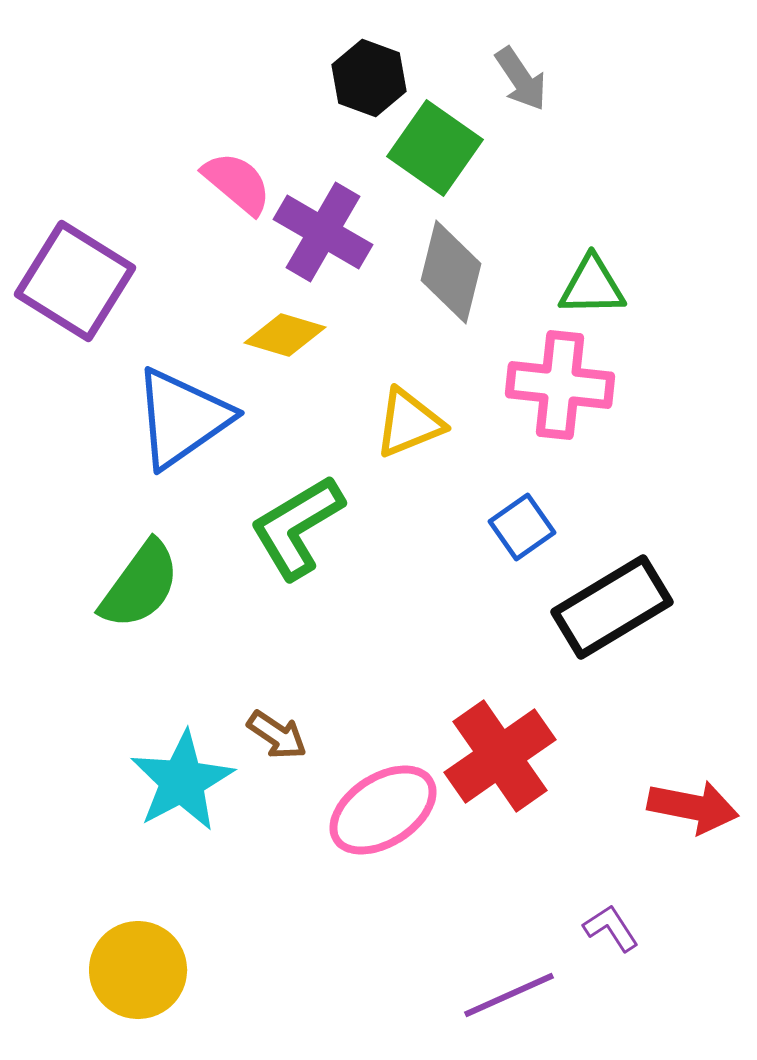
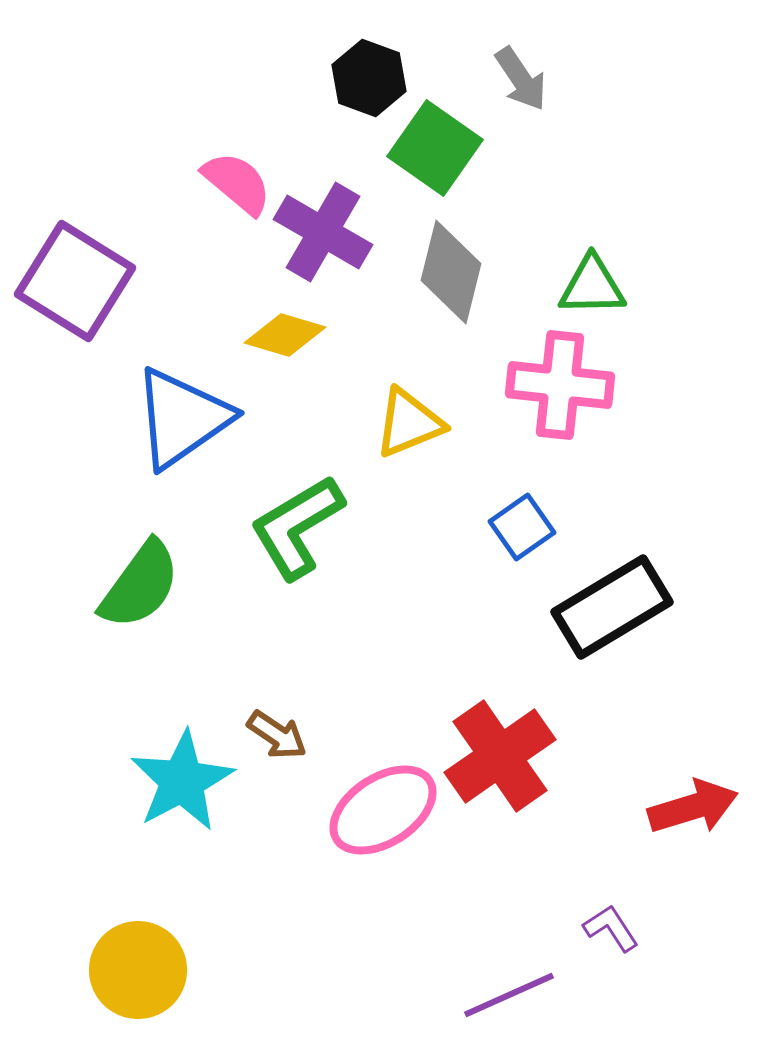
red arrow: rotated 28 degrees counterclockwise
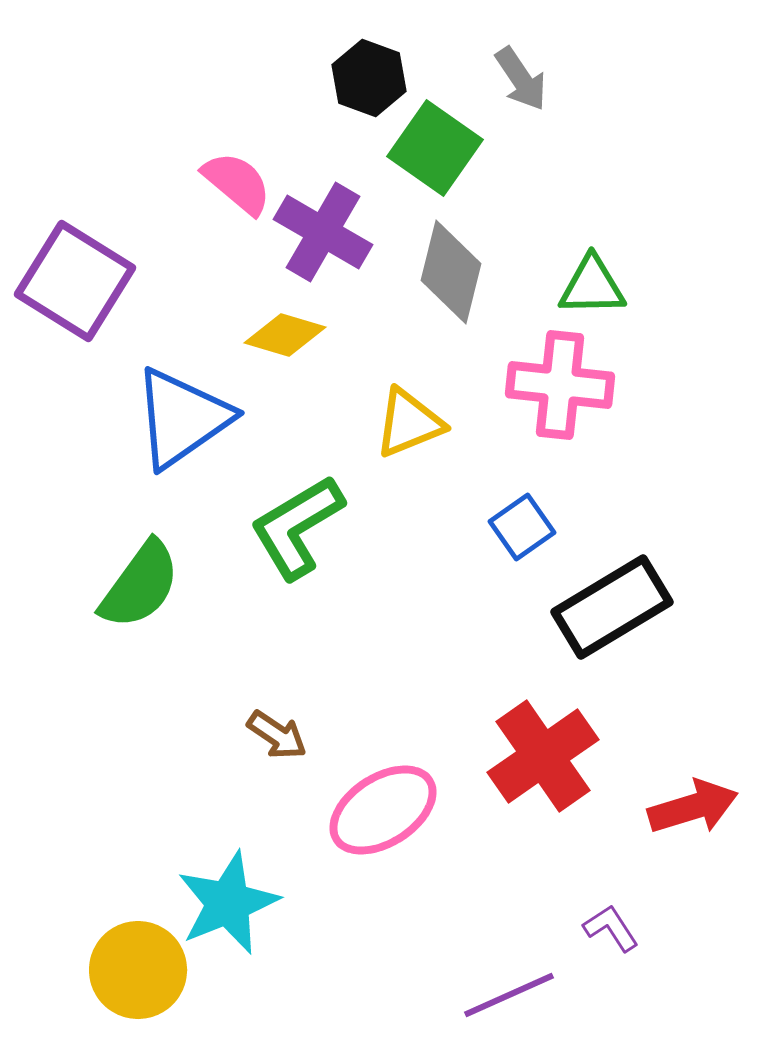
red cross: moved 43 px right
cyan star: moved 46 px right, 122 px down; rotated 6 degrees clockwise
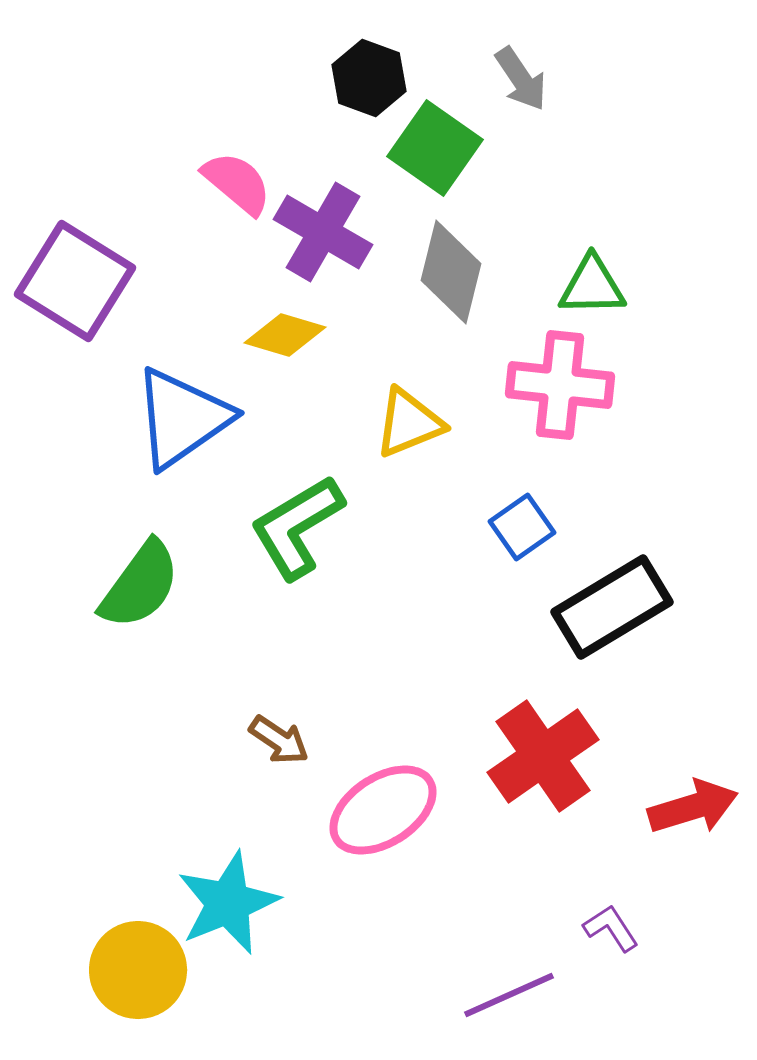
brown arrow: moved 2 px right, 5 px down
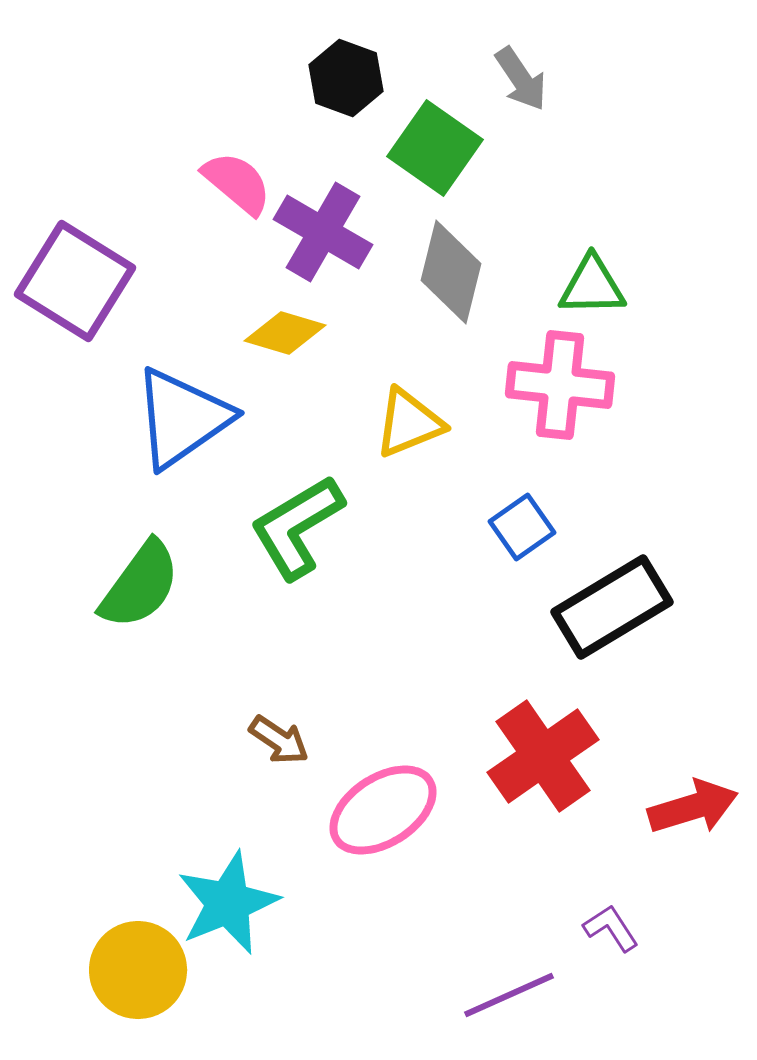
black hexagon: moved 23 px left
yellow diamond: moved 2 px up
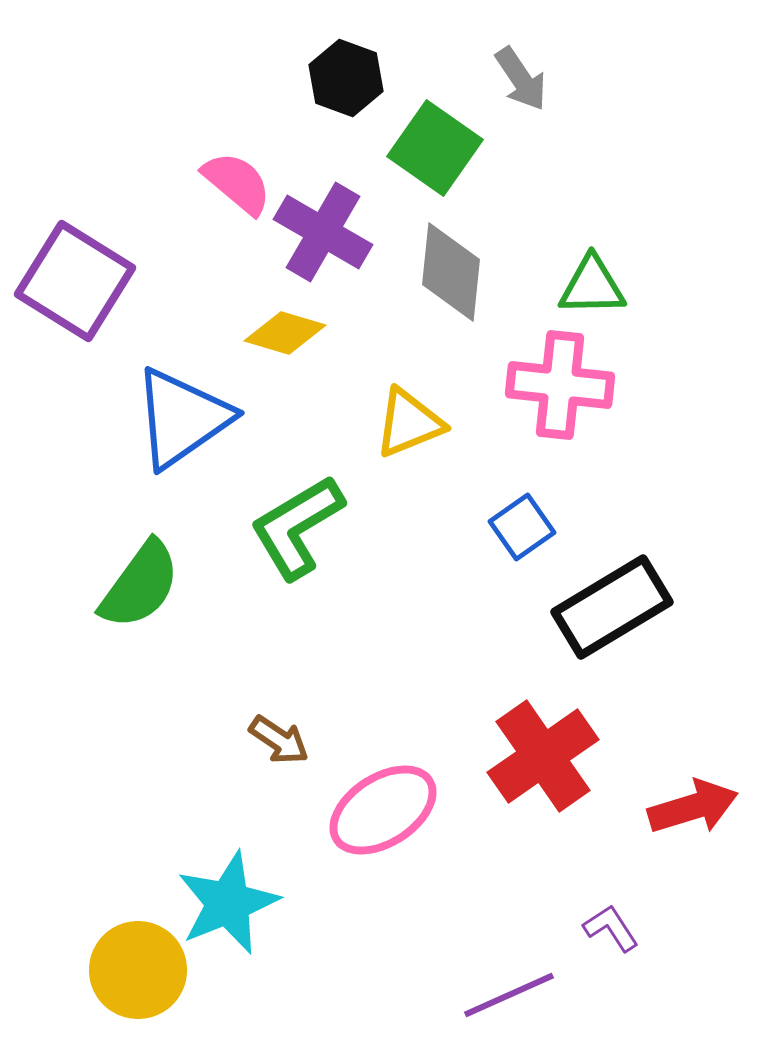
gray diamond: rotated 8 degrees counterclockwise
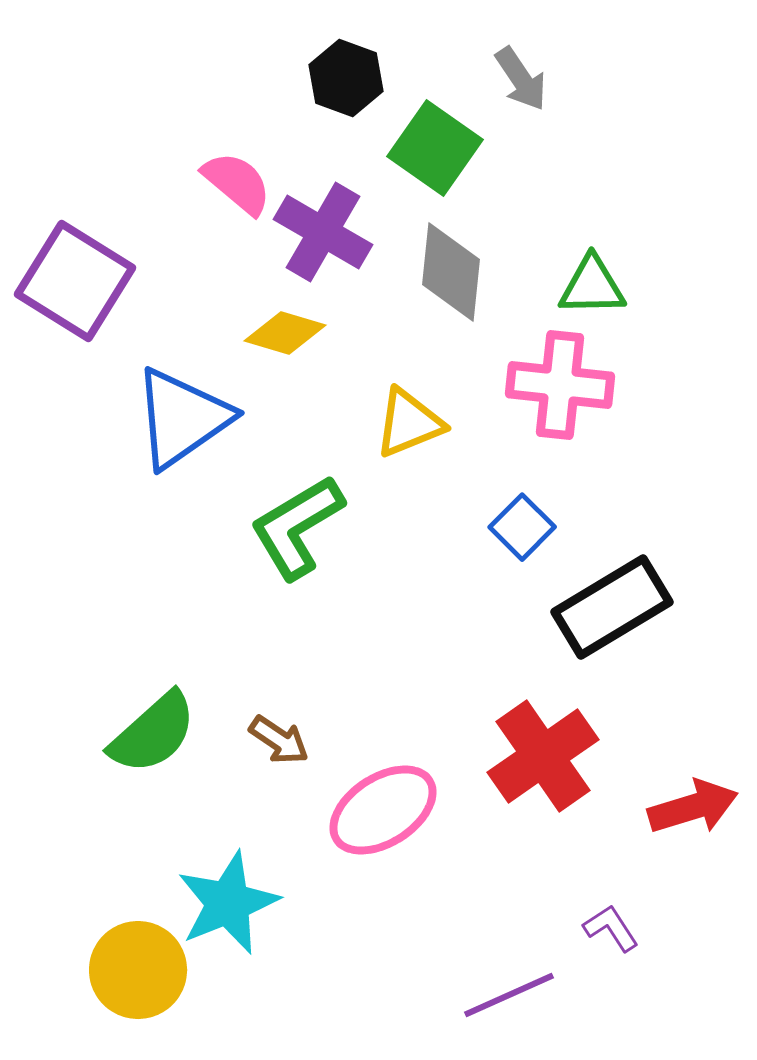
blue square: rotated 10 degrees counterclockwise
green semicircle: moved 13 px right, 148 px down; rotated 12 degrees clockwise
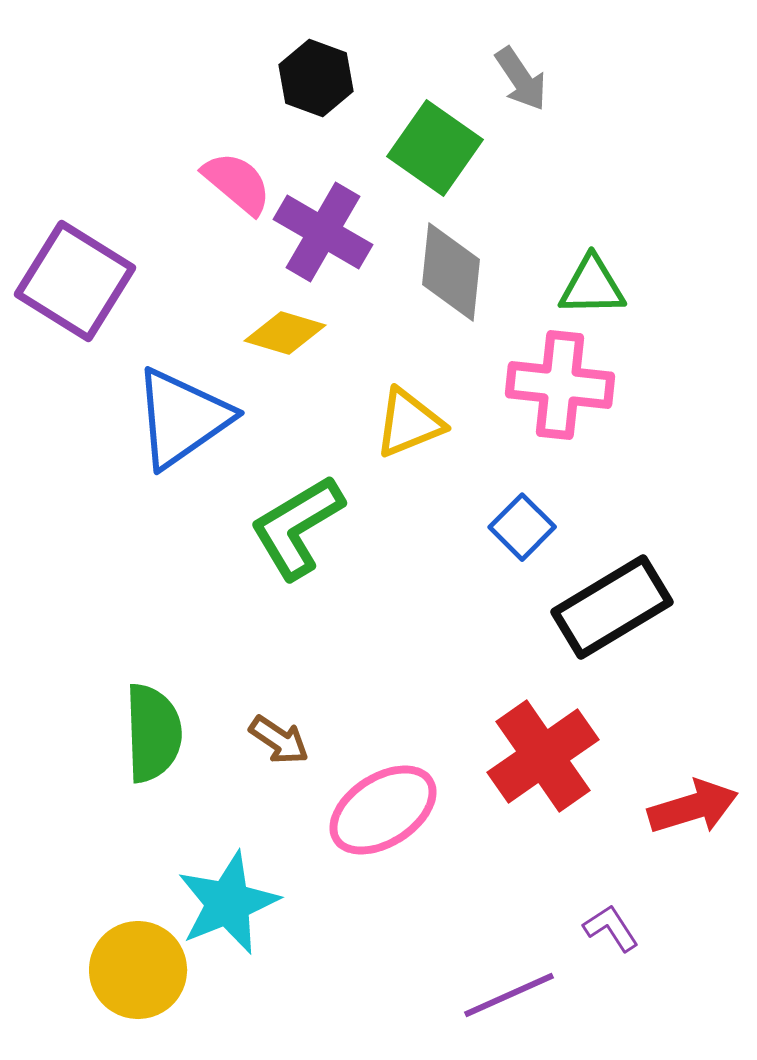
black hexagon: moved 30 px left
green semicircle: rotated 50 degrees counterclockwise
